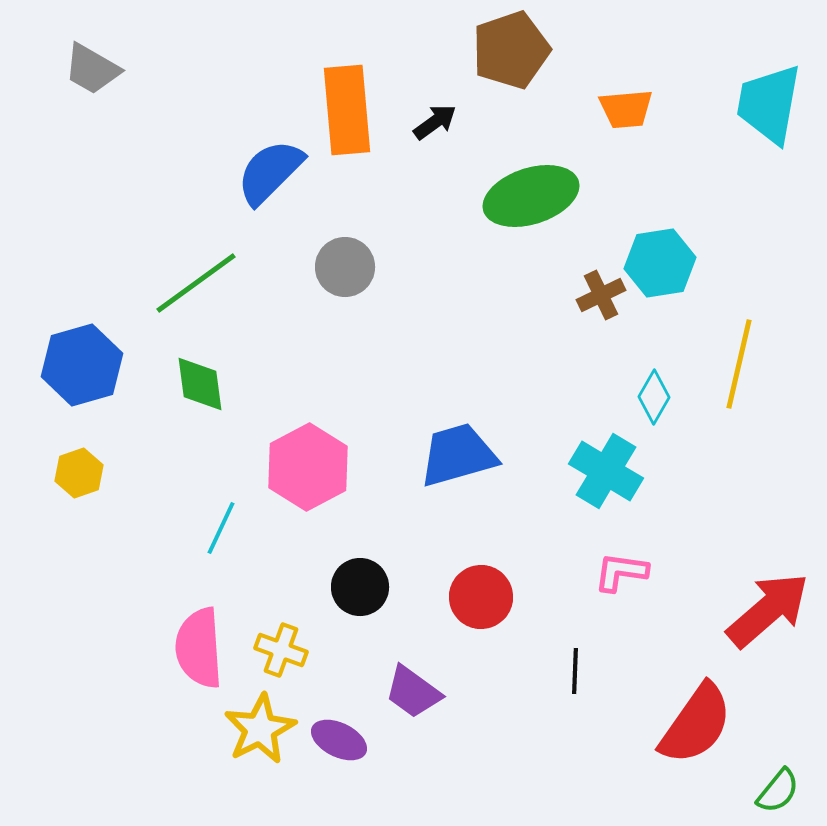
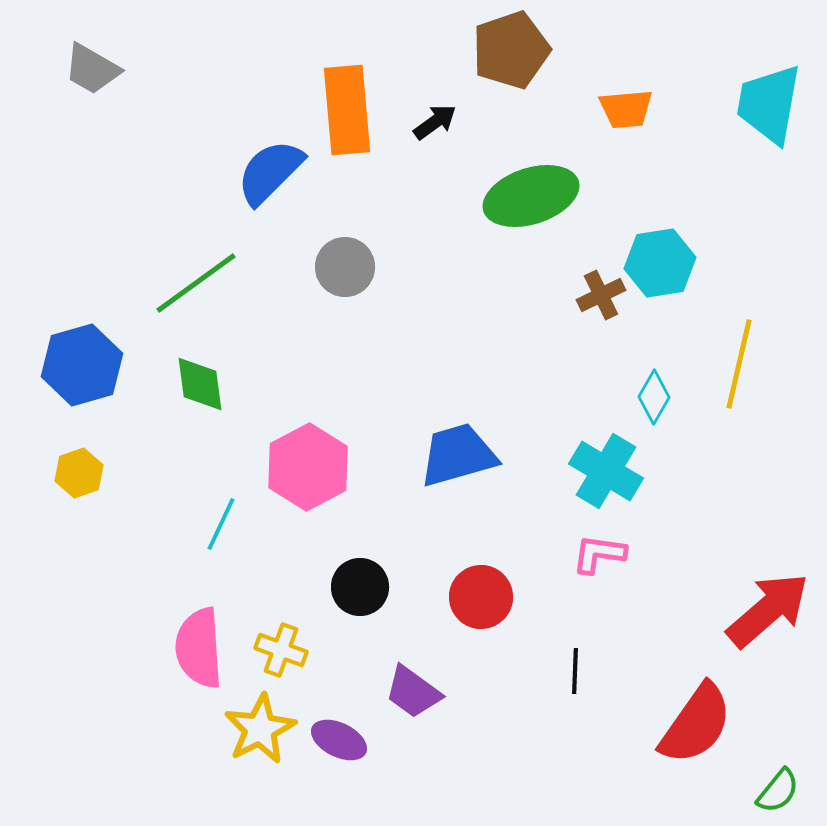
cyan line: moved 4 px up
pink L-shape: moved 22 px left, 18 px up
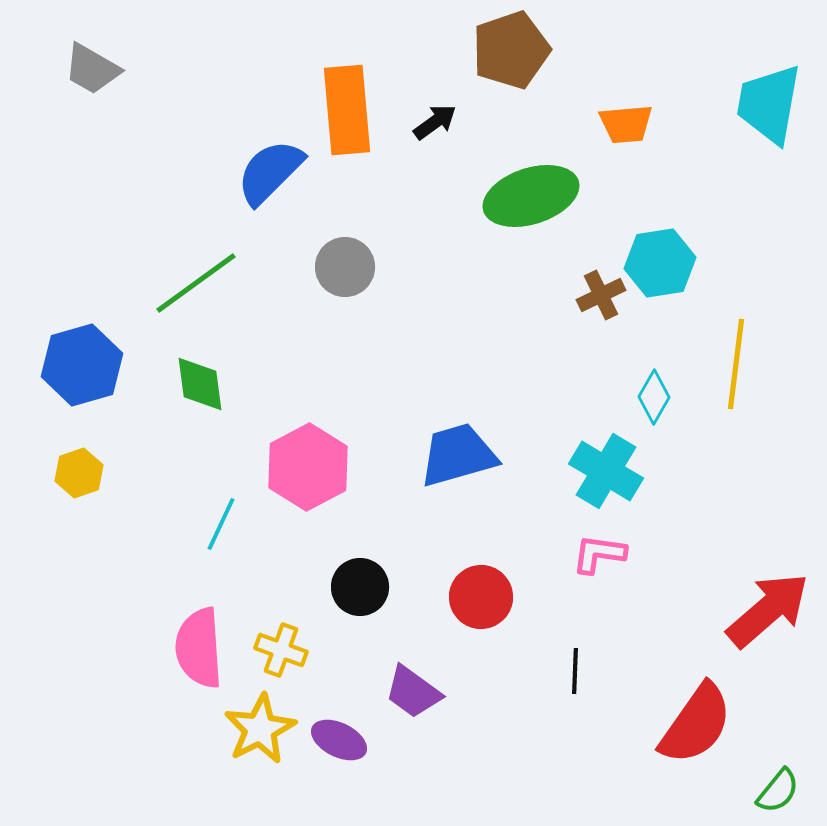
orange trapezoid: moved 15 px down
yellow line: moved 3 px left; rotated 6 degrees counterclockwise
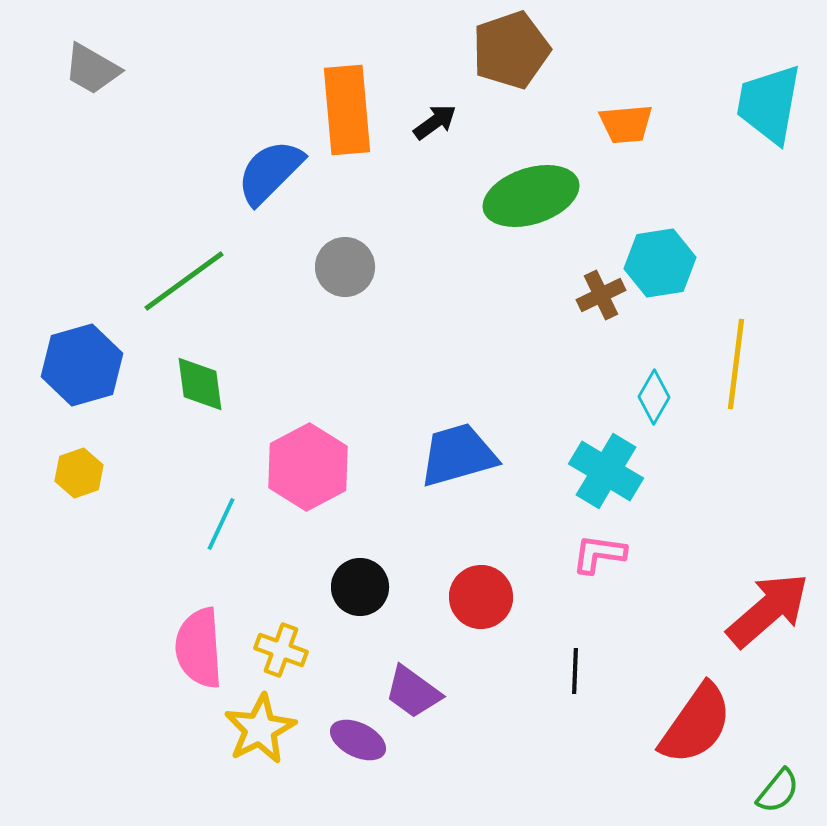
green line: moved 12 px left, 2 px up
purple ellipse: moved 19 px right
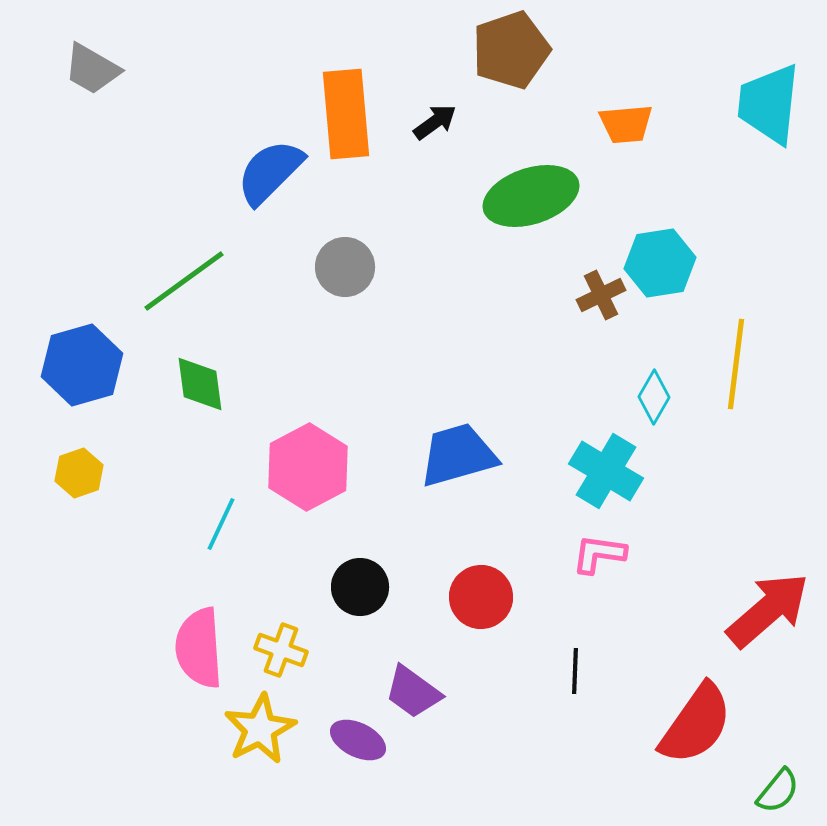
cyan trapezoid: rotated 4 degrees counterclockwise
orange rectangle: moved 1 px left, 4 px down
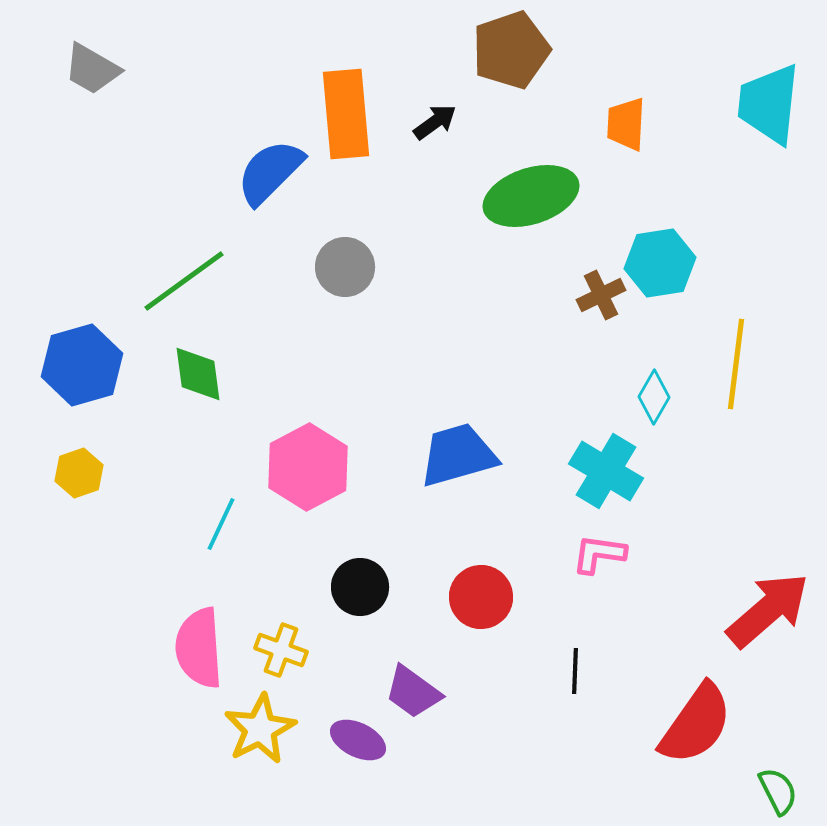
orange trapezoid: rotated 98 degrees clockwise
green diamond: moved 2 px left, 10 px up
green semicircle: rotated 66 degrees counterclockwise
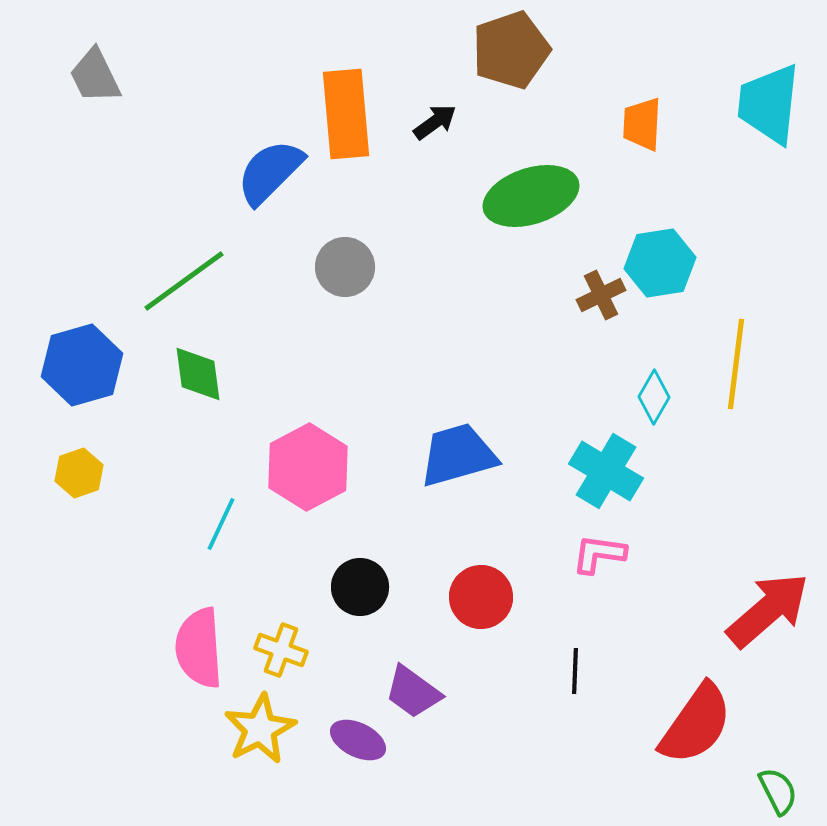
gray trapezoid: moved 3 px right, 7 px down; rotated 34 degrees clockwise
orange trapezoid: moved 16 px right
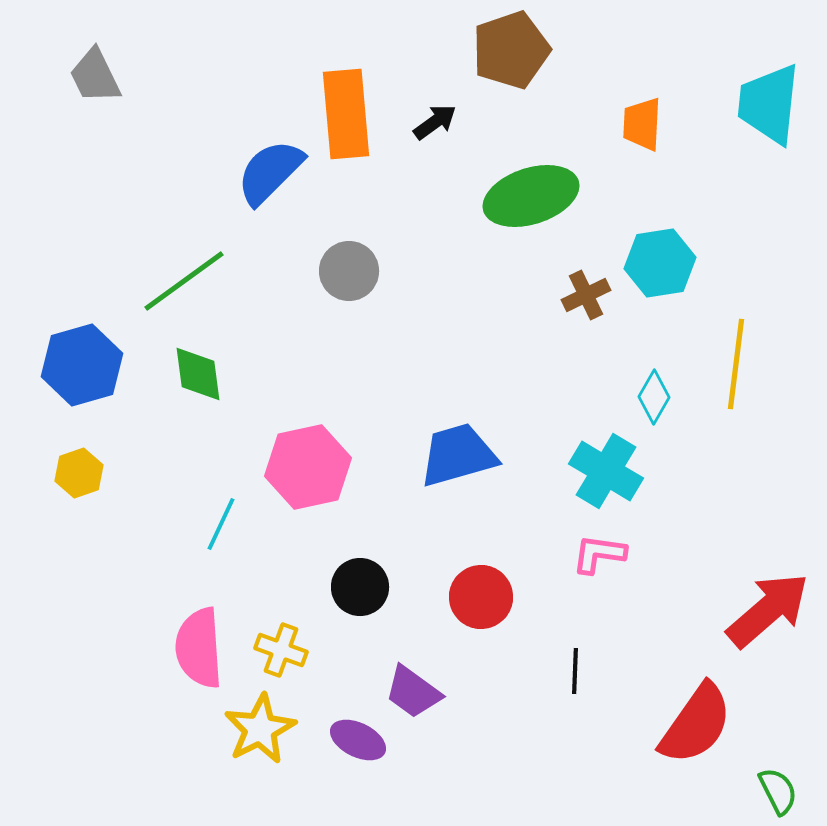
gray circle: moved 4 px right, 4 px down
brown cross: moved 15 px left
pink hexagon: rotated 16 degrees clockwise
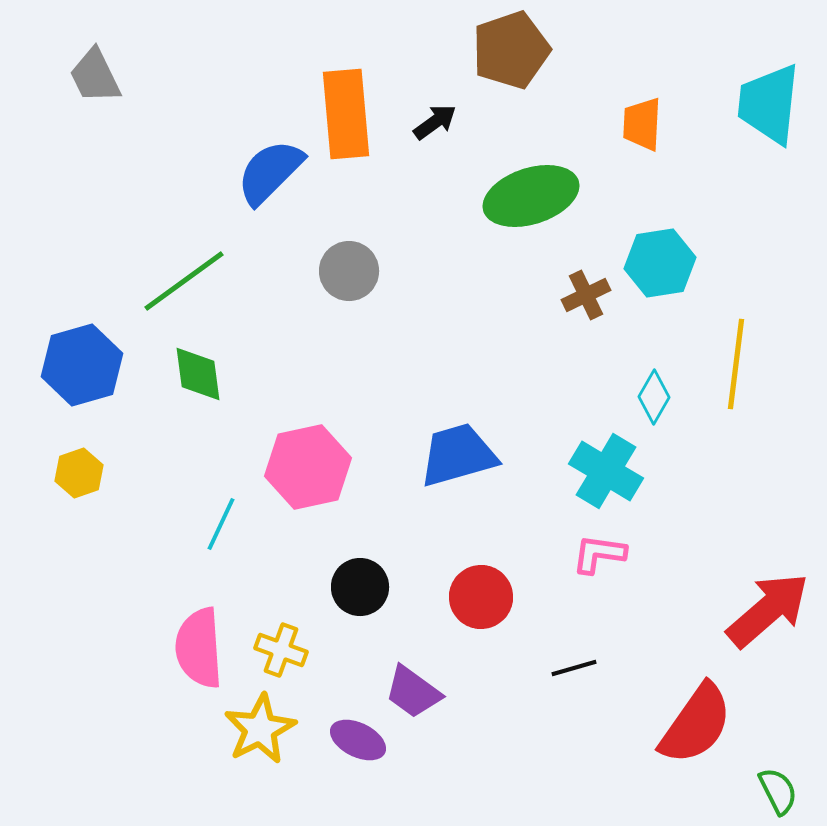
black line: moved 1 px left, 3 px up; rotated 72 degrees clockwise
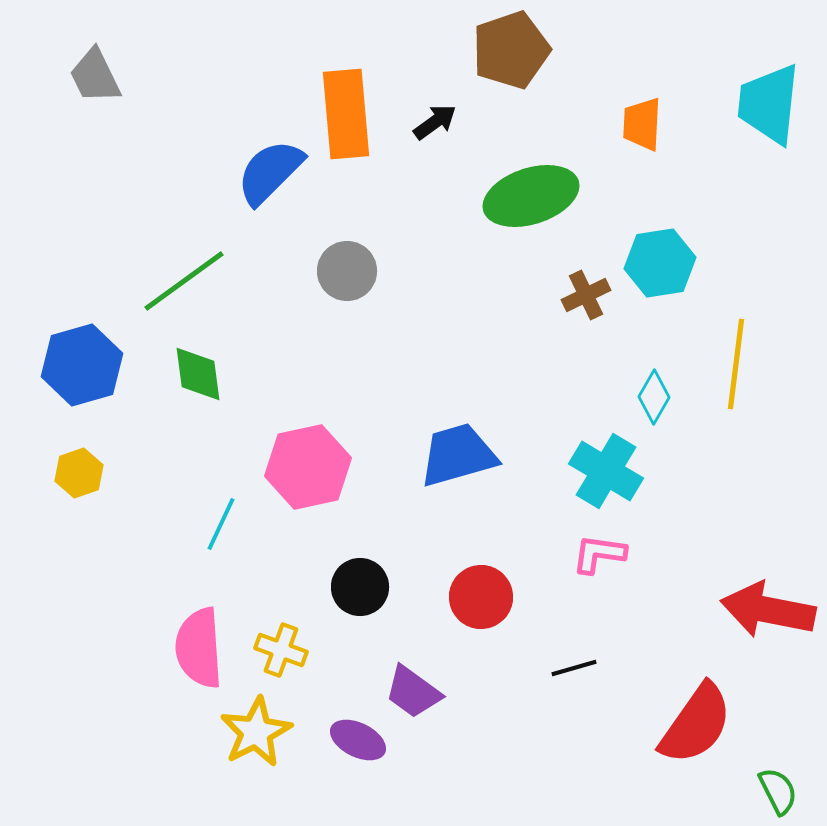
gray circle: moved 2 px left
red arrow: rotated 128 degrees counterclockwise
yellow star: moved 4 px left, 3 px down
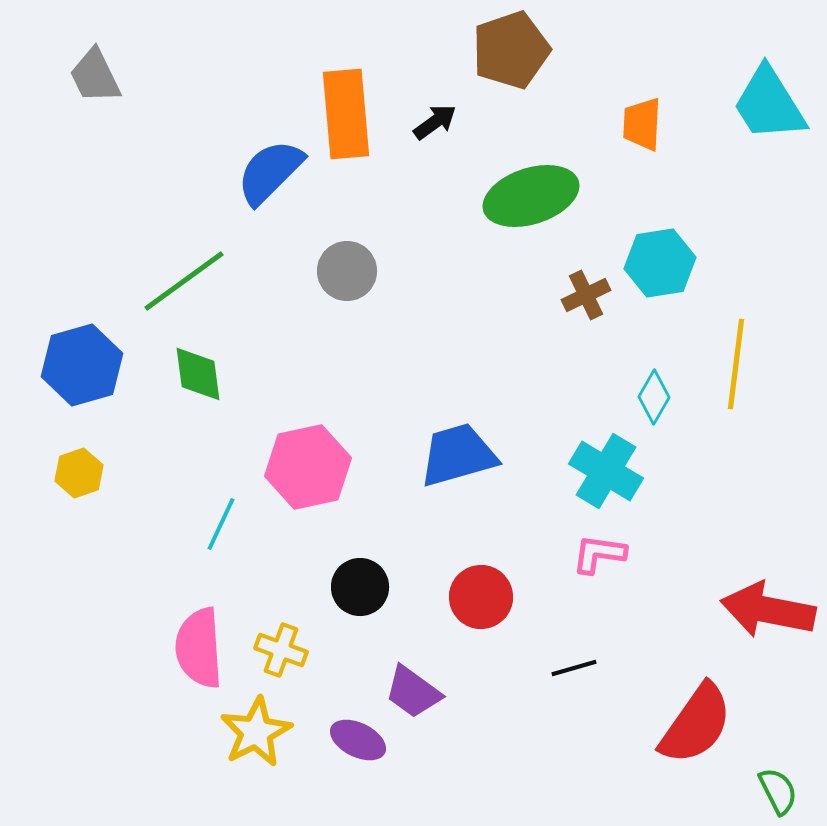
cyan trapezoid: rotated 38 degrees counterclockwise
